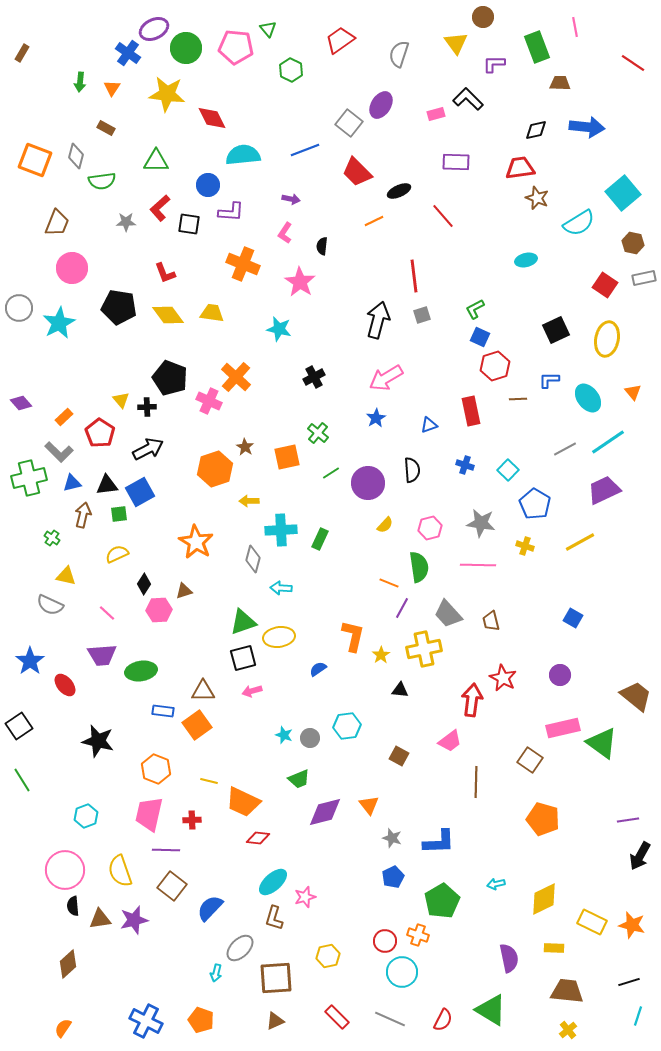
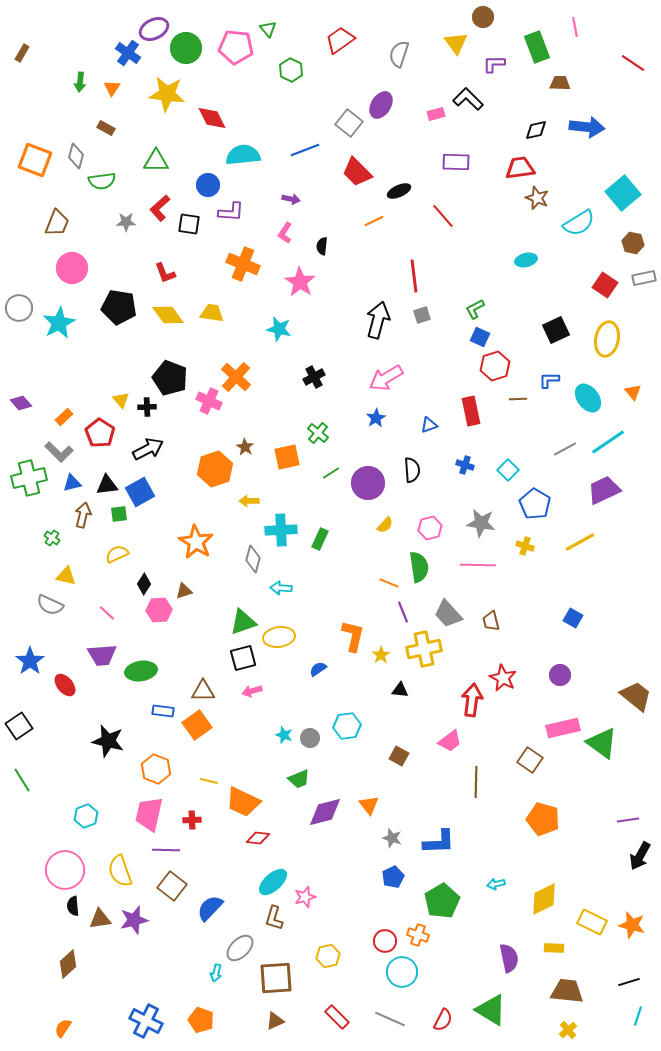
purple line at (402, 608): moved 1 px right, 4 px down; rotated 50 degrees counterclockwise
black star at (98, 741): moved 10 px right
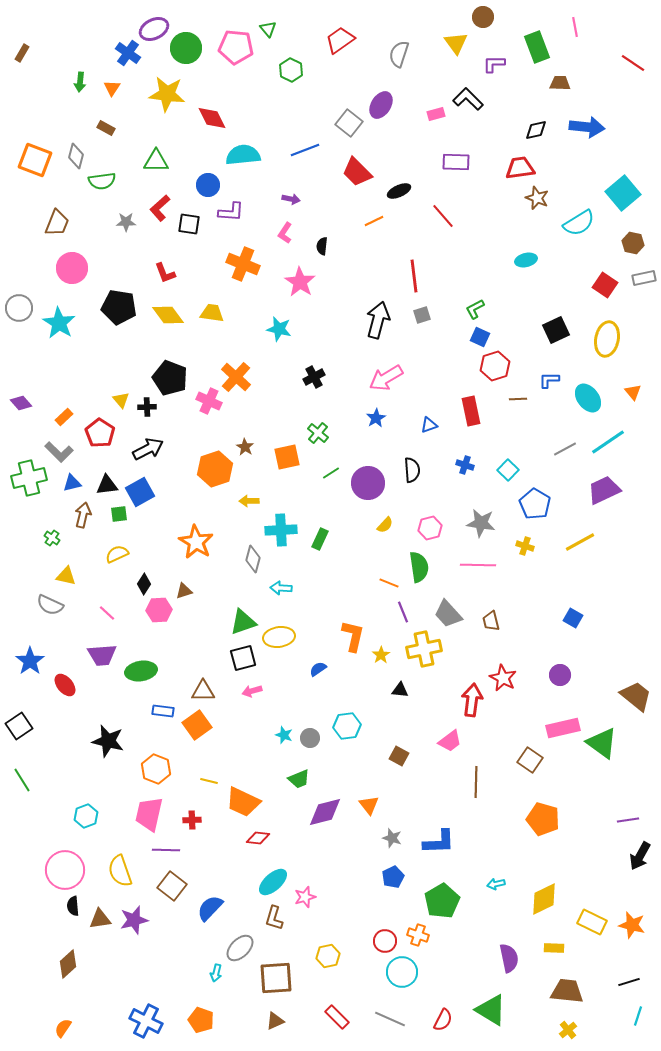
cyan star at (59, 323): rotated 12 degrees counterclockwise
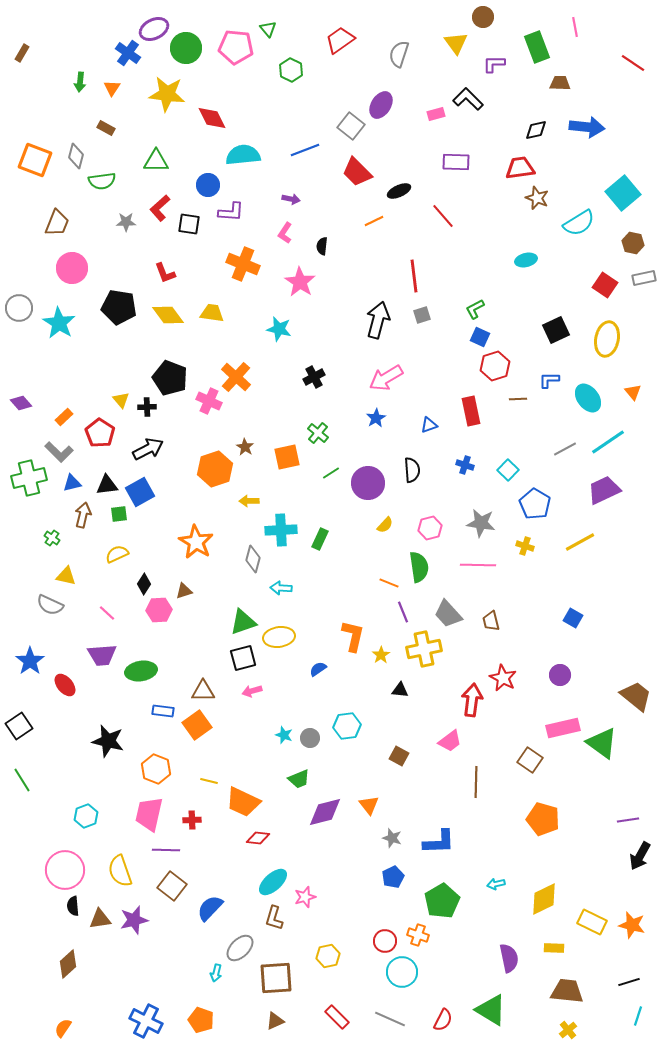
gray square at (349, 123): moved 2 px right, 3 px down
